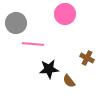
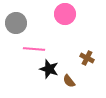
pink line: moved 1 px right, 5 px down
black star: rotated 24 degrees clockwise
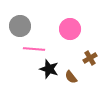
pink circle: moved 5 px right, 15 px down
gray circle: moved 4 px right, 3 px down
brown cross: moved 3 px right; rotated 32 degrees clockwise
brown semicircle: moved 2 px right, 4 px up
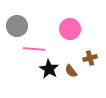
gray circle: moved 3 px left
brown cross: rotated 16 degrees clockwise
black star: rotated 12 degrees clockwise
brown semicircle: moved 6 px up
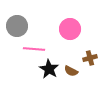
brown semicircle: rotated 24 degrees counterclockwise
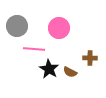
pink circle: moved 11 px left, 1 px up
brown cross: rotated 16 degrees clockwise
brown semicircle: moved 1 px left, 1 px down
